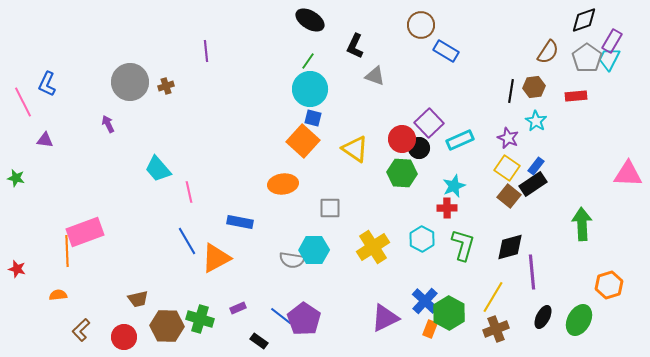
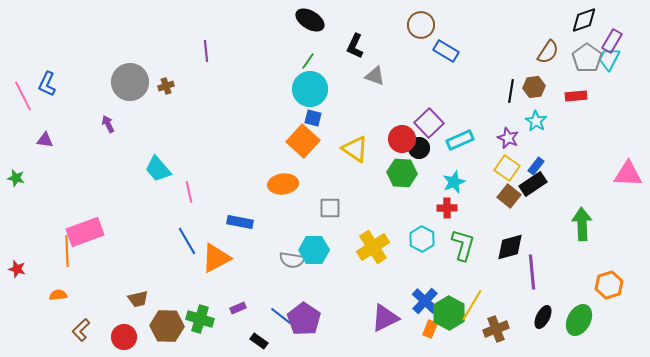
pink line at (23, 102): moved 6 px up
cyan star at (454, 186): moved 4 px up
yellow line at (493, 297): moved 21 px left, 8 px down
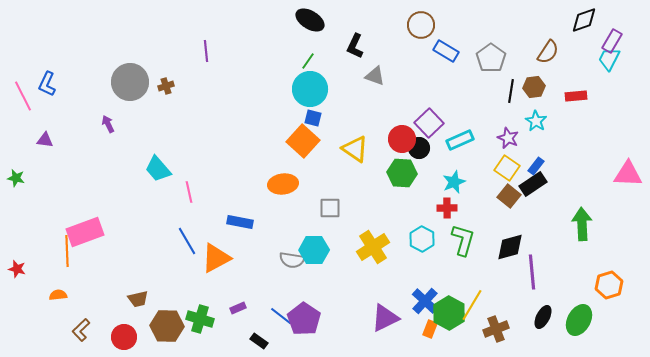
gray pentagon at (587, 58): moved 96 px left
green L-shape at (463, 245): moved 5 px up
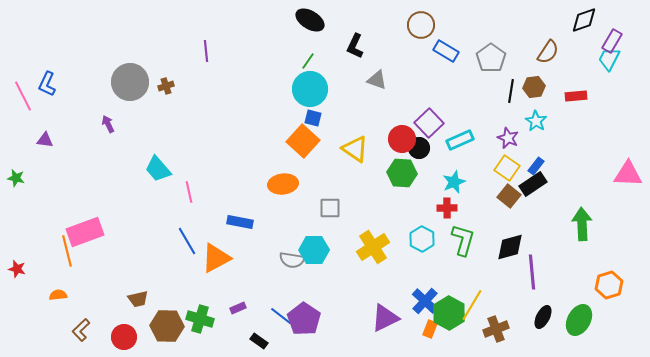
gray triangle at (375, 76): moved 2 px right, 4 px down
orange line at (67, 251): rotated 12 degrees counterclockwise
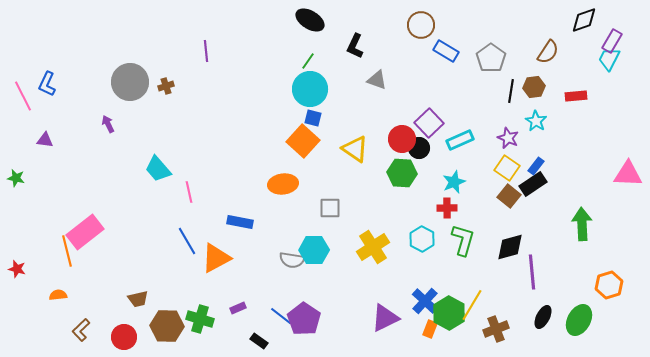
pink rectangle at (85, 232): rotated 18 degrees counterclockwise
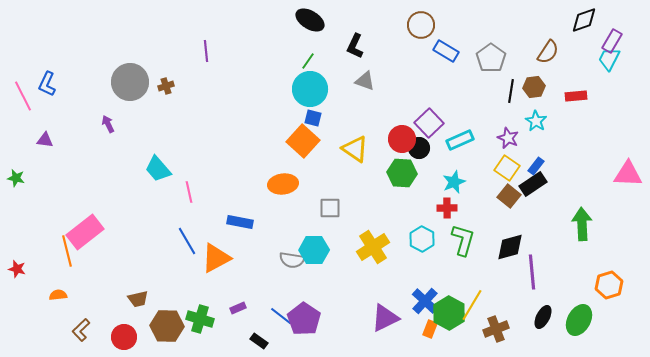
gray triangle at (377, 80): moved 12 px left, 1 px down
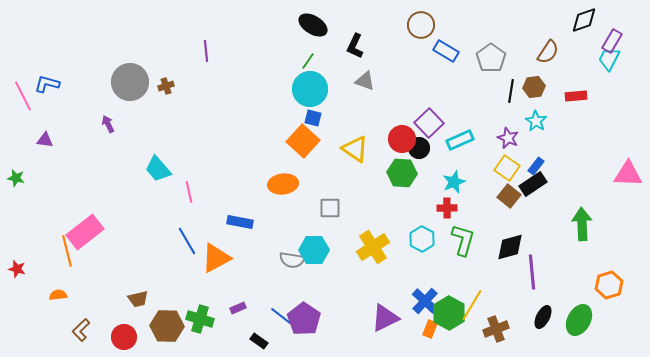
black ellipse at (310, 20): moved 3 px right, 5 px down
blue L-shape at (47, 84): rotated 80 degrees clockwise
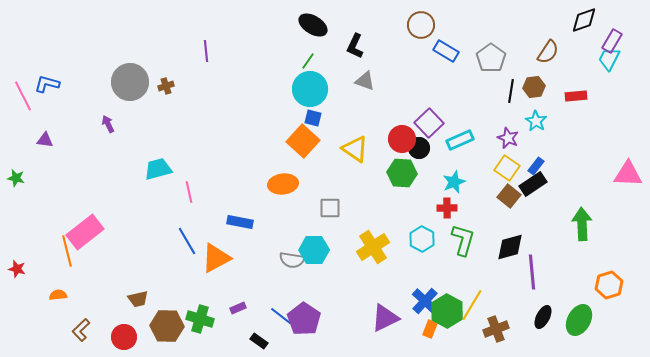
cyan trapezoid at (158, 169): rotated 116 degrees clockwise
green hexagon at (449, 313): moved 2 px left, 2 px up
